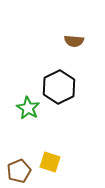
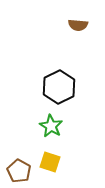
brown semicircle: moved 4 px right, 16 px up
green star: moved 23 px right, 18 px down
brown pentagon: rotated 20 degrees counterclockwise
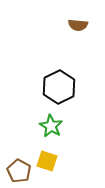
yellow square: moved 3 px left, 1 px up
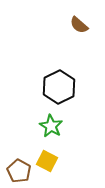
brown semicircle: moved 1 px right; rotated 36 degrees clockwise
yellow square: rotated 10 degrees clockwise
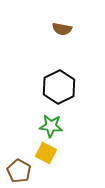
brown semicircle: moved 17 px left, 4 px down; rotated 30 degrees counterclockwise
green star: rotated 25 degrees counterclockwise
yellow square: moved 1 px left, 8 px up
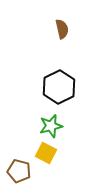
brown semicircle: rotated 114 degrees counterclockwise
green star: rotated 20 degrees counterclockwise
brown pentagon: rotated 15 degrees counterclockwise
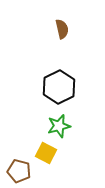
green star: moved 8 px right
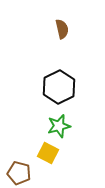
yellow square: moved 2 px right
brown pentagon: moved 2 px down
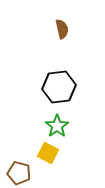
black hexagon: rotated 20 degrees clockwise
green star: moved 2 px left; rotated 20 degrees counterclockwise
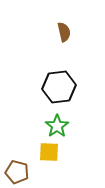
brown semicircle: moved 2 px right, 3 px down
yellow square: moved 1 px right, 1 px up; rotated 25 degrees counterclockwise
brown pentagon: moved 2 px left, 1 px up
